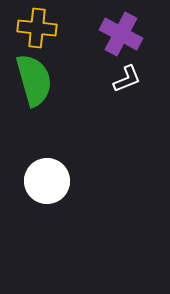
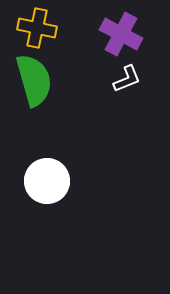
yellow cross: rotated 6 degrees clockwise
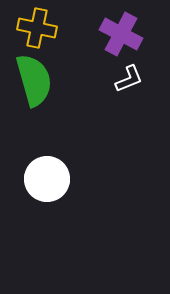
white L-shape: moved 2 px right
white circle: moved 2 px up
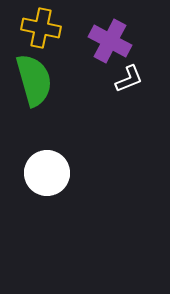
yellow cross: moved 4 px right
purple cross: moved 11 px left, 7 px down
white circle: moved 6 px up
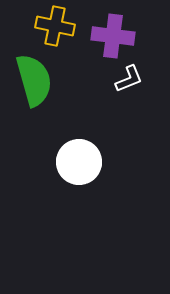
yellow cross: moved 14 px right, 2 px up
purple cross: moved 3 px right, 5 px up; rotated 21 degrees counterclockwise
white circle: moved 32 px right, 11 px up
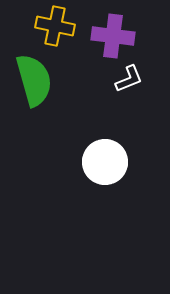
white circle: moved 26 px right
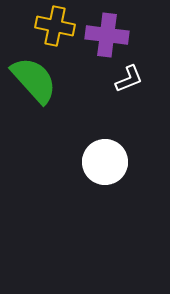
purple cross: moved 6 px left, 1 px up
green semicircle: rotated 26 degrees counterclockwise
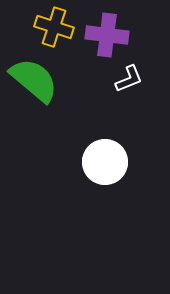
yellow cross: moved 1 px left, 1 px down; rotated 6 degrees clockwise
green semicircle: rotated 8 degrees counterclockwise
